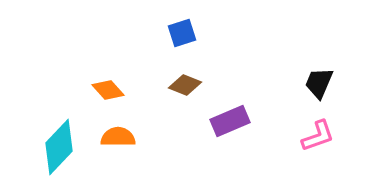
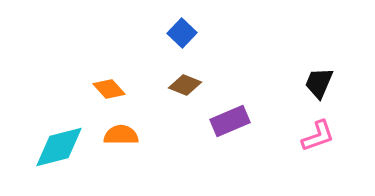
blue square: rotated 28 degrees counterclockwise
orange diamond: moved 1 px right, 1 px up
orange semicircle: moved 3 px right, 2 px up
cyan diamond: rotated 32 degrees clockwise
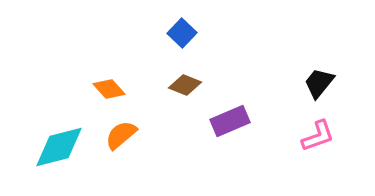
black trapezoid: rotated 16 degrees clockwise
orange semicircle: rotated 40 degrees counterclockwise
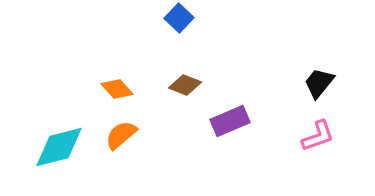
blue square: moved 3 px left, 15 px up
orange diamond: moved 8 px right
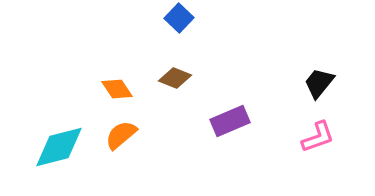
brown diamond: moved 10 px left, 7 px up
orange diamond: rotated 8 degrees clockwise
pink L-shape: moved 1 px down
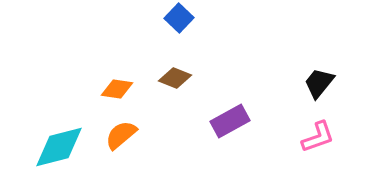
orange diamond: rotated 48 degrees counterclockwise
purple rectangle: rotated 6 degrees counterclockwise
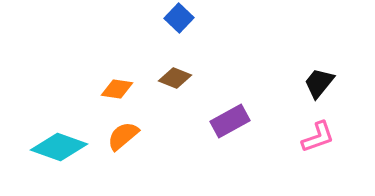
orange semicircle: moved 2 px right, 1 px down
cyan diamond: rotated 34 degrees clockwise
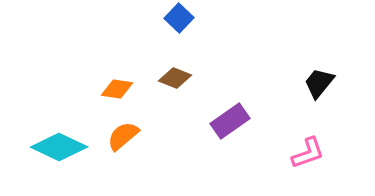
purple rectangle: rotated 6 degrees counterclockwise
pink L-shape: moved 10 px left, 16 px down
cyan diamond: rotated 6 degrees clockwise
